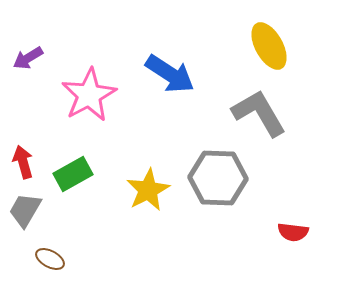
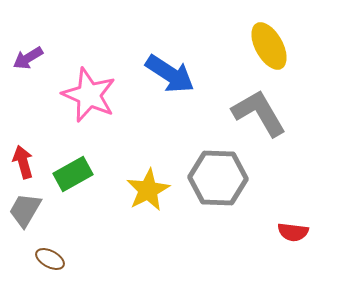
pink star: rotated 20 degrees counterclockwise
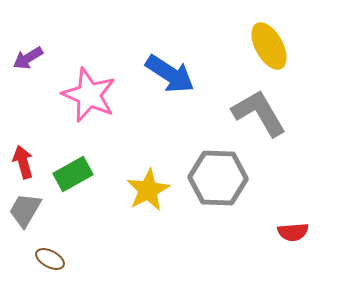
red semicircle: rotated 12 degrees counterclockwise
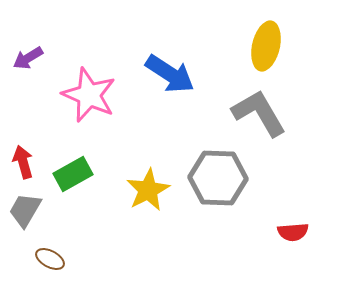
yellow ellipse: moved 3 px left; rotated 42 degrees clockwise
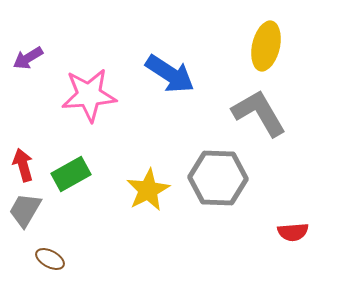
pink star: rotated 28 degrees counterclockwise
red arrow: moved 3 px down
green rectangle: moved 2 px left
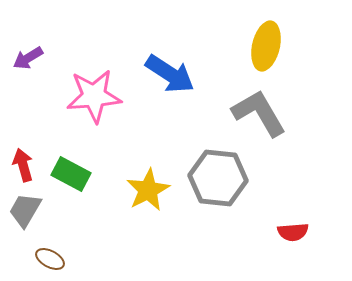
pink star: moved 5 px right, 1 px down
green rectangle: rotated 57 degrees clockwise
gray hexagon: rotated 4 degrees clockwise
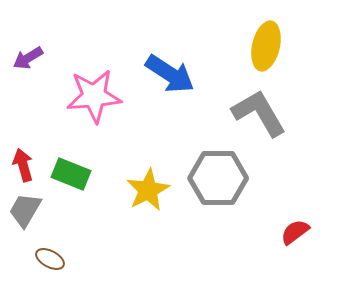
green rectangle: rotated 6 degrees counterclockwise
gray hexagon: rotated 6 degrees counterclockwise
red semicircle: moved 2 px right; rotated 148 degrees clockwise
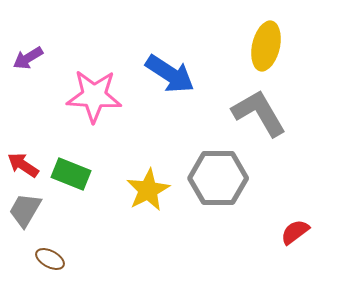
pink star: rotated 8 degrees clockwise
red arrow: rotated 40 degrees counterclockwise
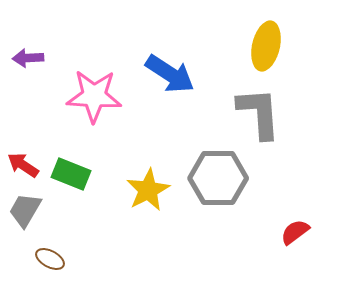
purple arrow: rotated 28 degrees clockwise
gray L-shape: rotated 26 degrees clockwise
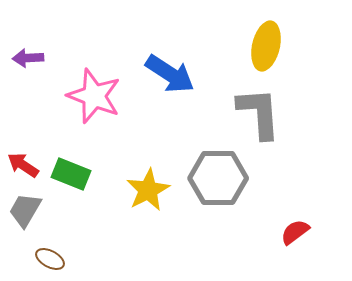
pink star: rotated 18 degrees clockwise
